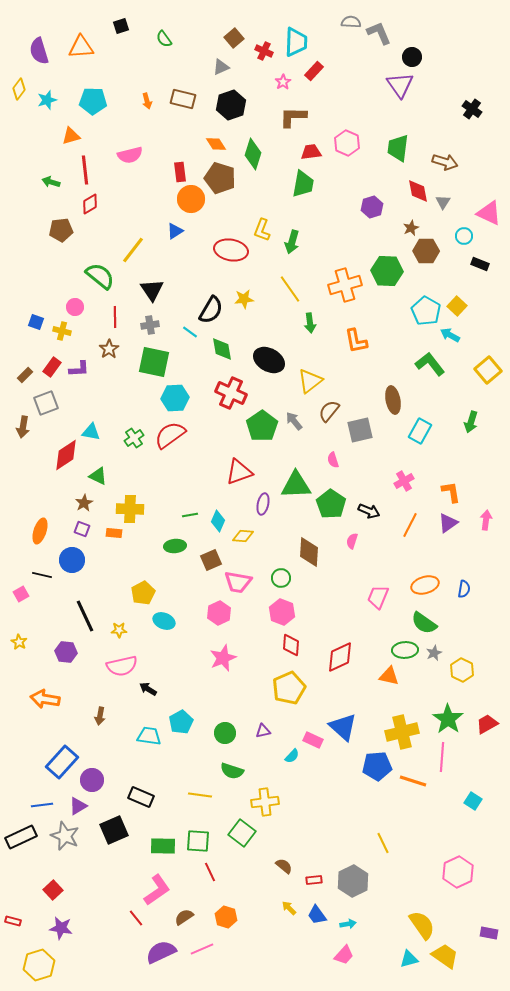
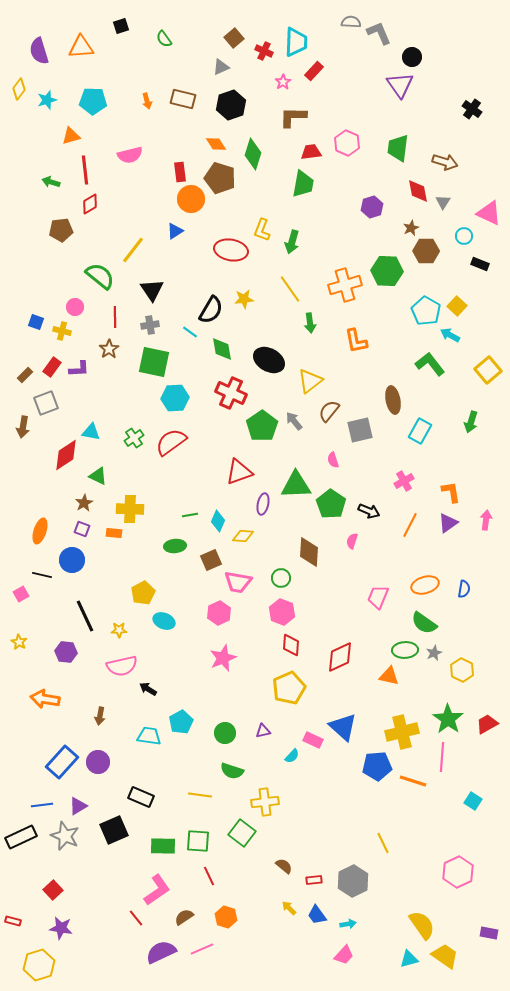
red semicircle at (170, 435): moved 1 px right, 7 px down
purple circle at (92, 780): moved 6 px right, 18 px up
red line at (210, 872): moved 1 px left, 4 px down
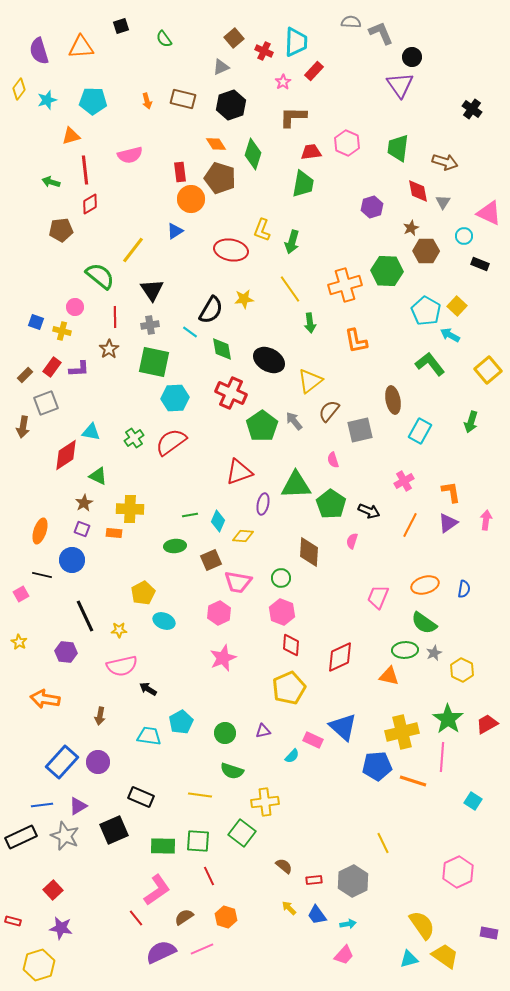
gray L-shape at (379, 33): moved 2 px right
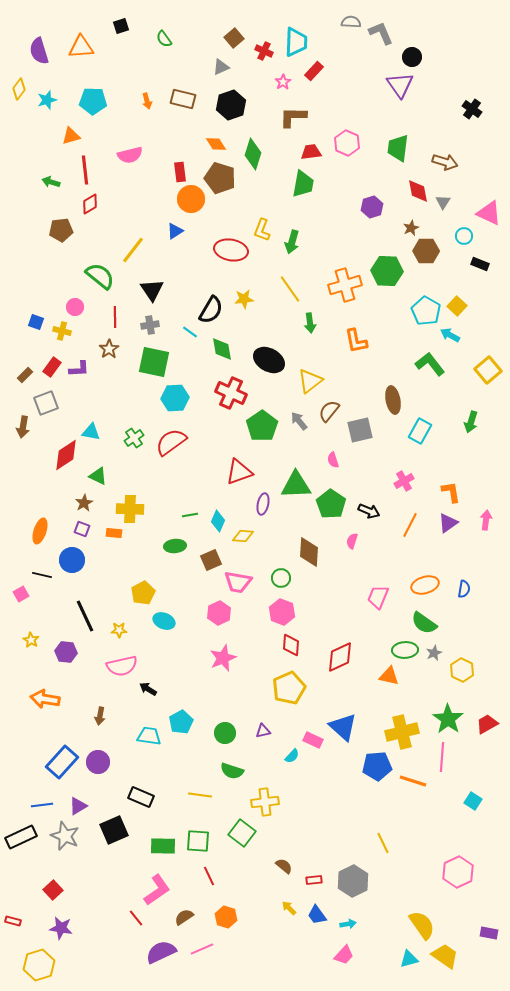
gray arrow at (294, 421): moved 5 px right
yellow star at (19, 642): moved 12 px right, 2 px up
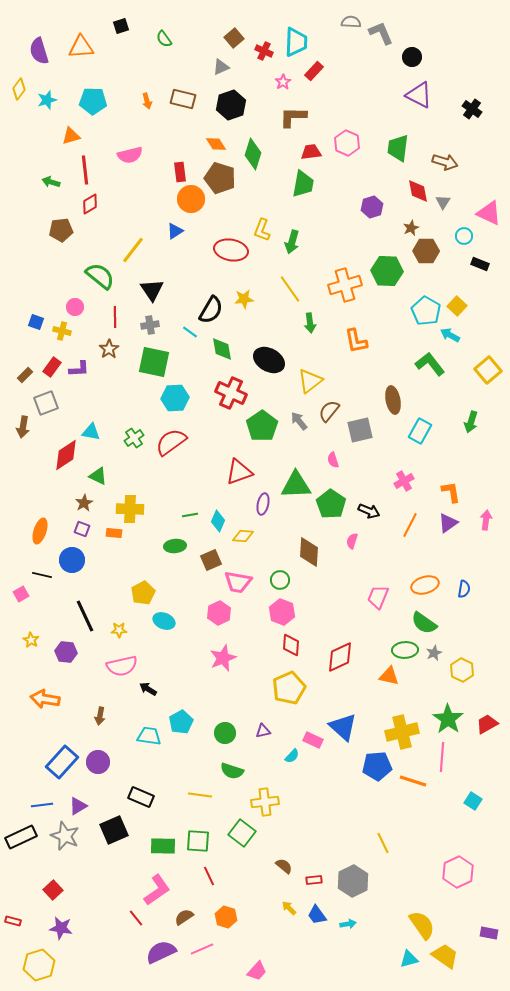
purple triangle at (400, 85): moved 19 px right, 10 px down; rotated 28 degrees counterclockwise
green circle at (281, 578): moved 1 px left, 2 px down
pink trapezoid at (344, 955): moved 87 px left, 16 px down
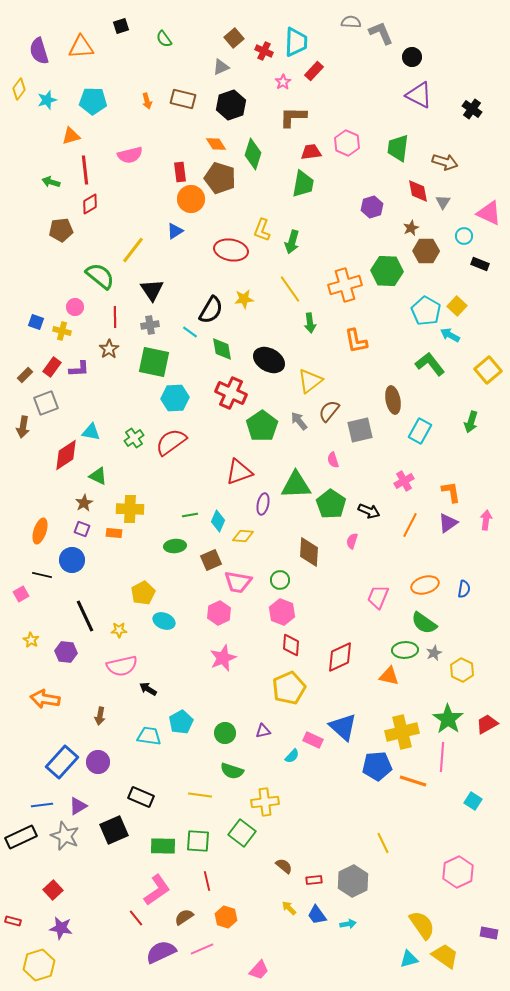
red line at (209, 876): moved 2 px left, 5 px down; rotated 12 degrees clockwise
pink trapezoid at (257, 971): moved 2 px right, 1 px up
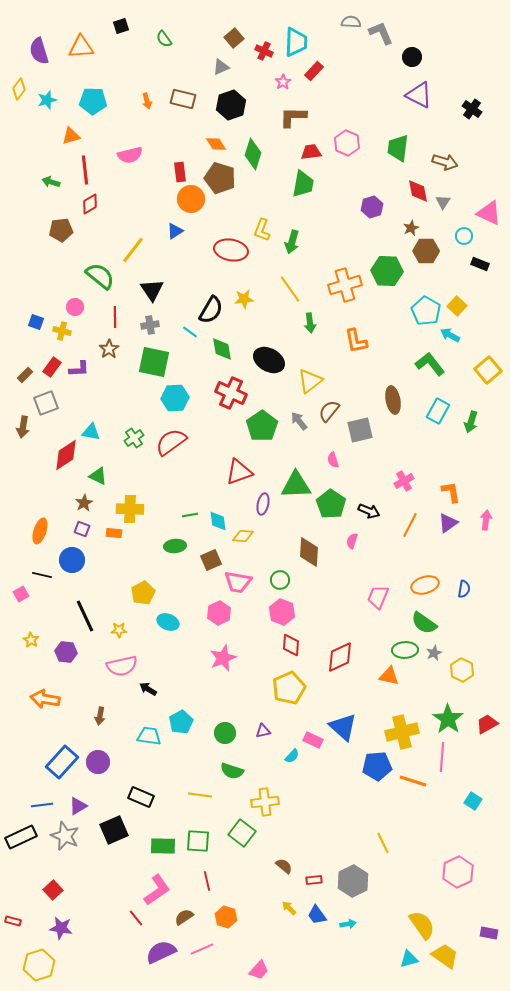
cyan rectangle at (420, 431): moved 18 px right, 20 px up
cyan diamond at (218, 521): rotated 30 degrees counterclockwise
cyan ellipse at (164, 621): moved 4 px right, 1 px down
